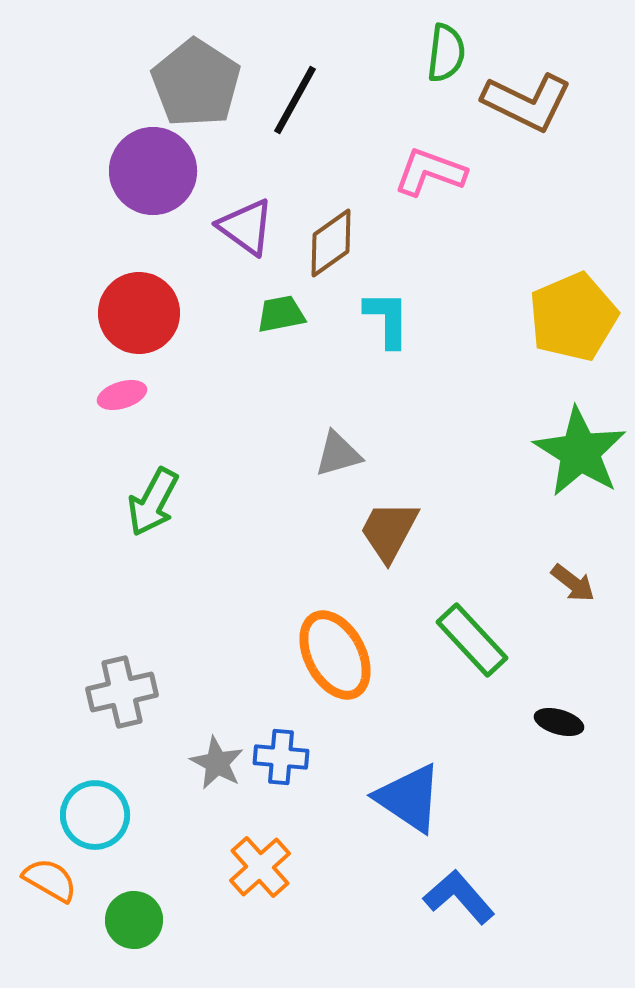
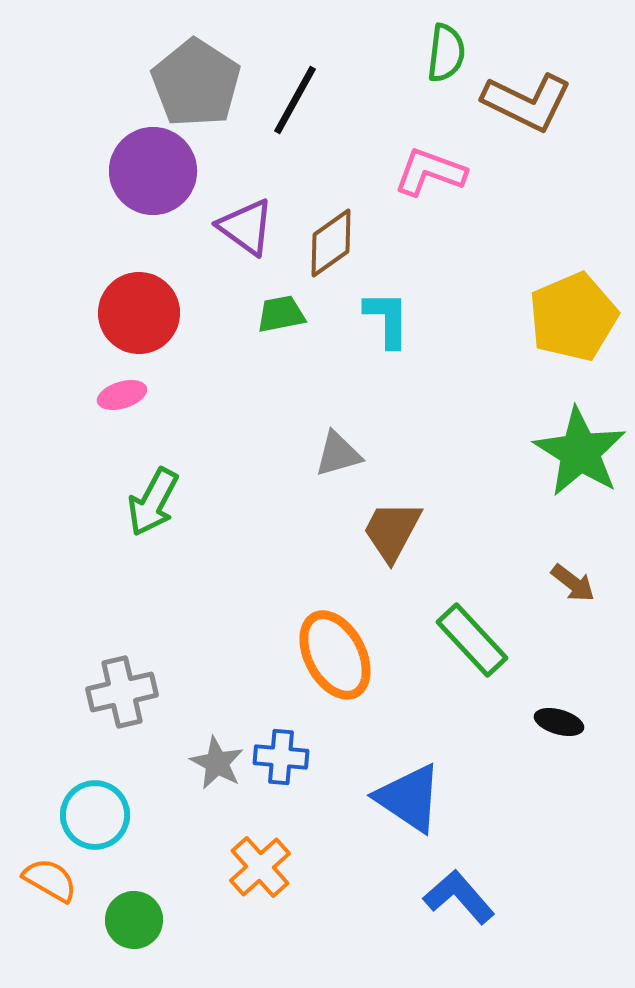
brown trapezoid: moved 3 px right
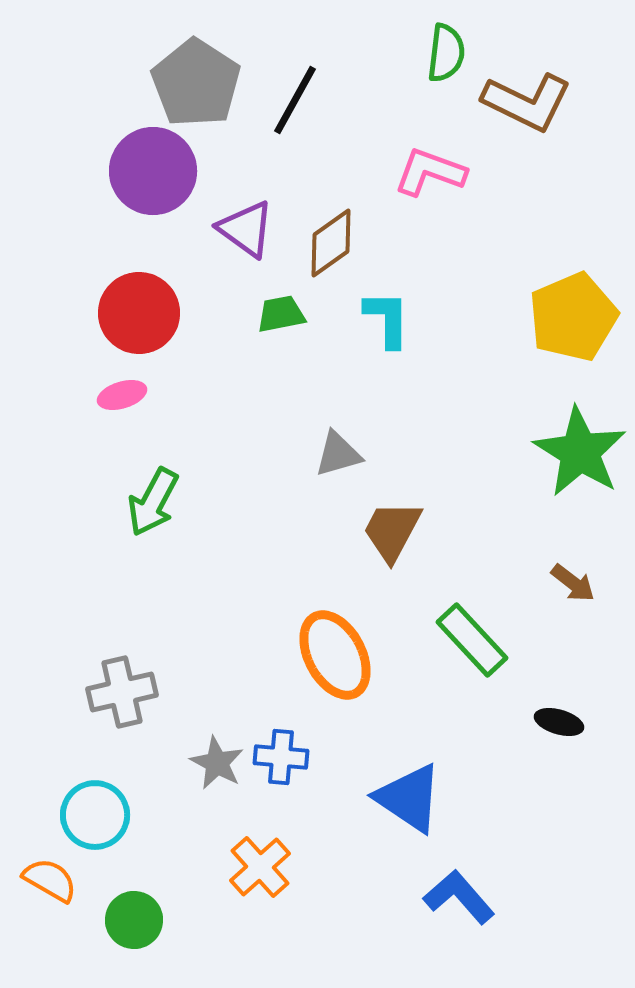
purple triangle: moved 2 px down
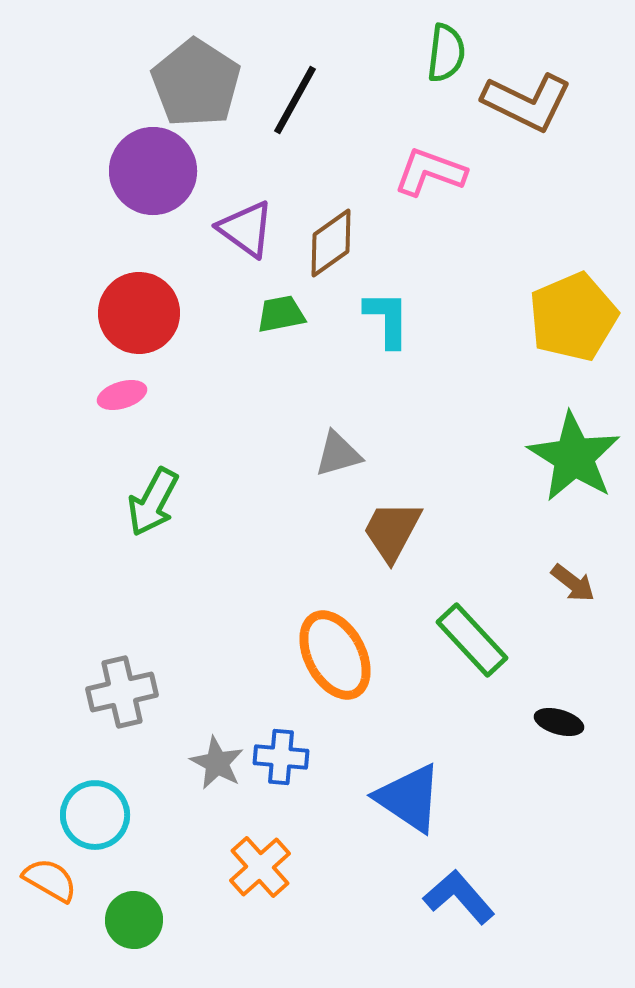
green star: moved 6 px left, 5 px down
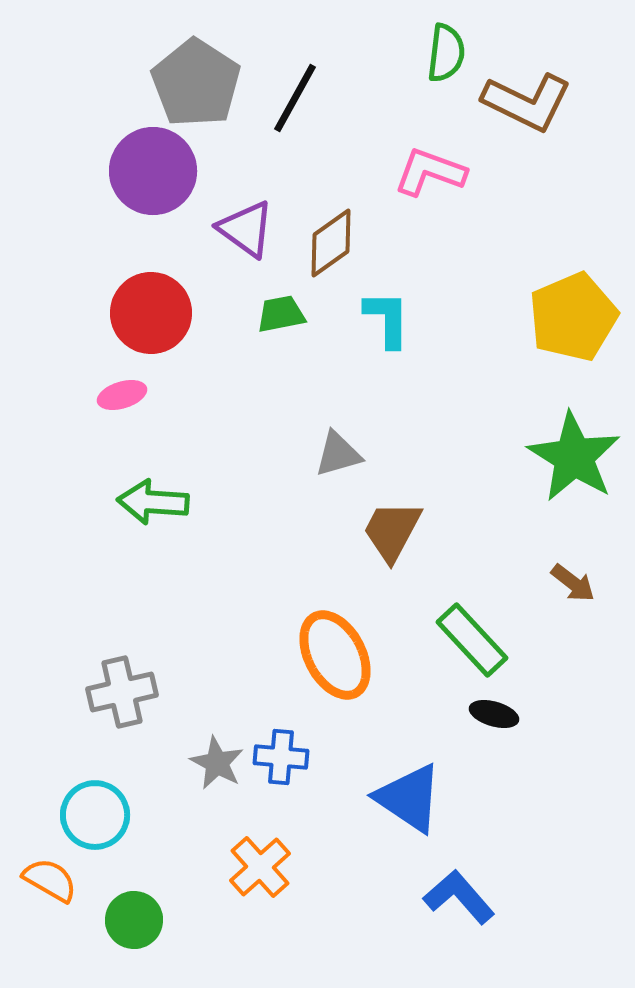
black line: moved 2 px up
red circle: moved 12 px right
green arrow: rotated 66 degrees clockwise
black ellipse: moved 65 px left, 8 px up
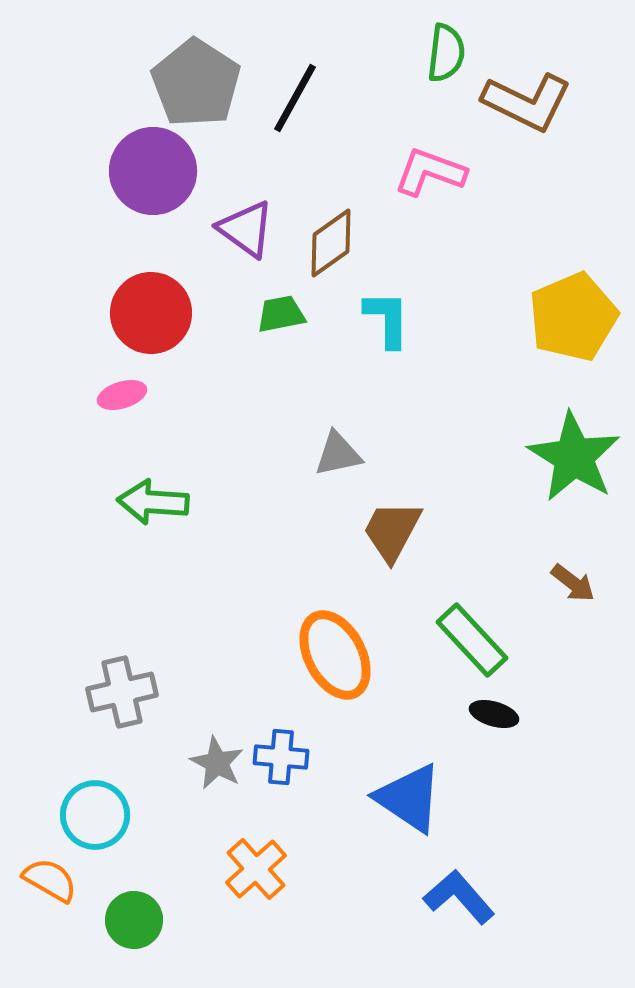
gray triangle: rotated 4 degrees clockwise
orange cross: moved 4 px left, 2 px down
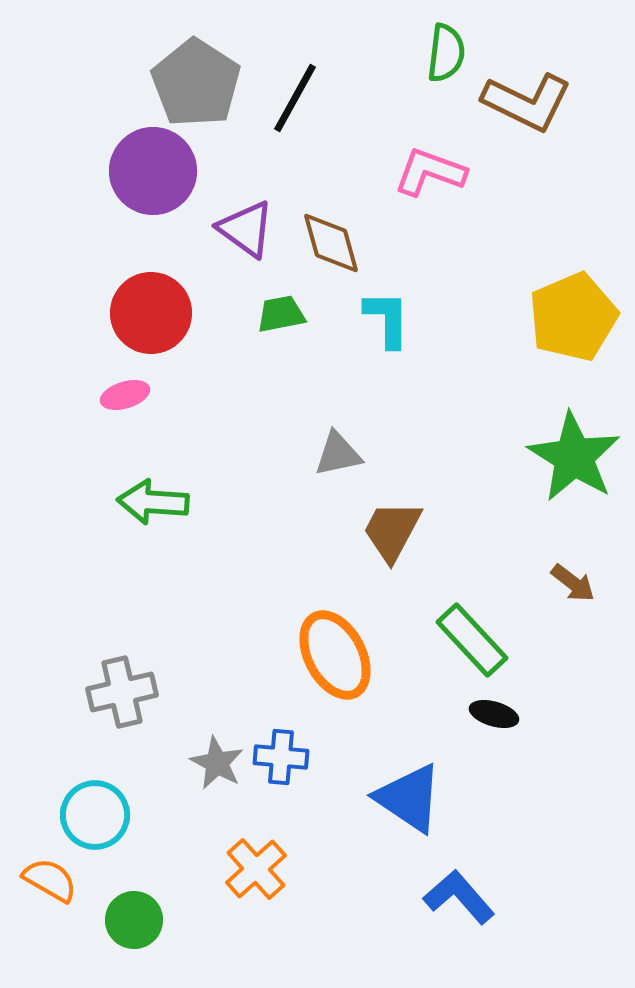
brown diamond: rotated 70 degrees counterclockwise
pink ellipse: moved 3 px right
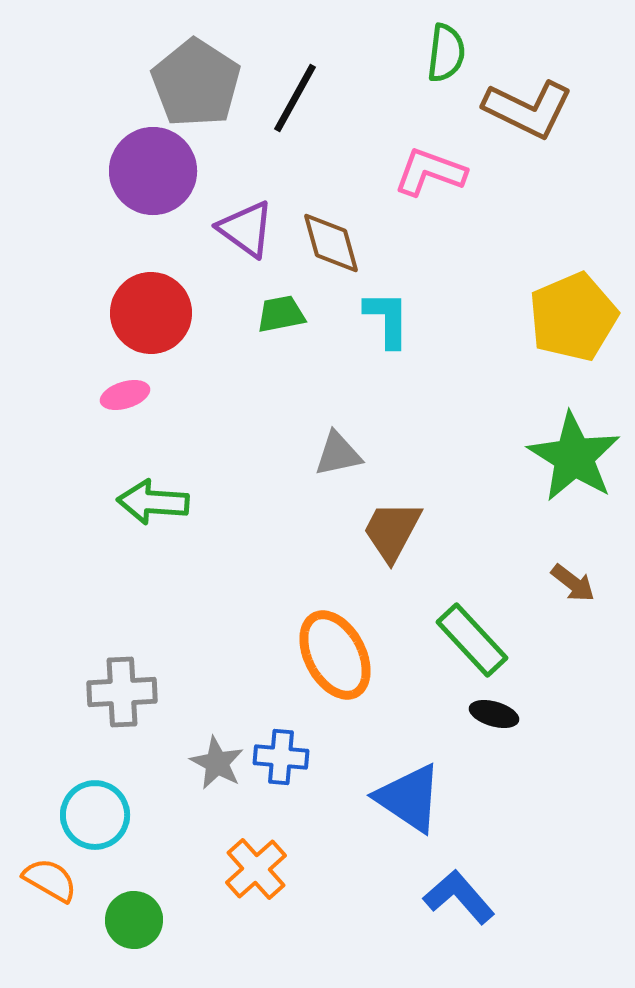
brown L-shape: moved 1 px right, 7 px down
gray cross: rotated 10 degrees clockwise
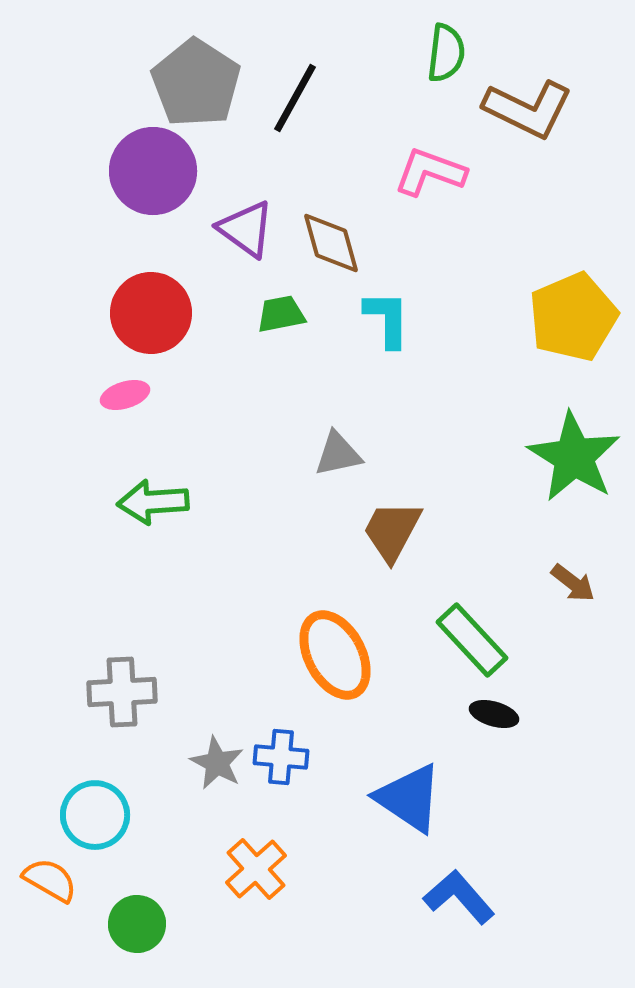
green arrow: rotated 8 degrees counterclockwise
green circle: moved 3 px right, 4 px down
